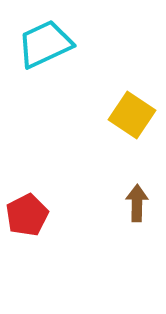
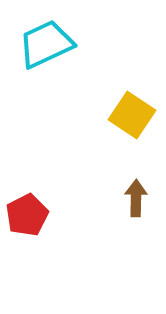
cyan trapezoid: moved 1 px right
brown arrow: moved 1 px left, 5 px up
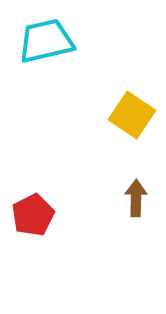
cyan trapezoid: moved 3 px up; rotated 12 degrees clockwise
red pentagon: moved 6 px right
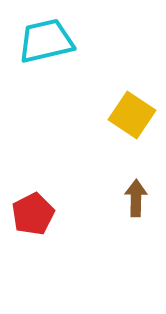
red pentagon: moved 1 px up
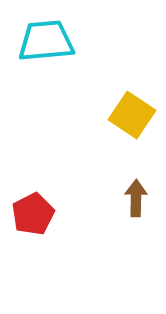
cyan trapezoid: rotated 8 degrees clockwise
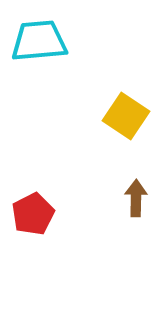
cyan trapezoid: moved 7 px left
yellow square: moved 6 px left, 1 px down
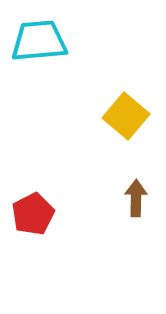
yellow square: rotated 6 degrees clockwise
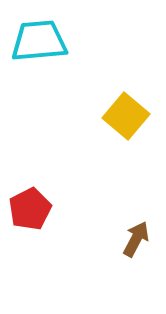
brown arrow: moved 41 px down; rotated 27 degrees clockwise
red pentagon: moved 3 px left, 5 px up
